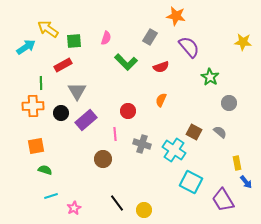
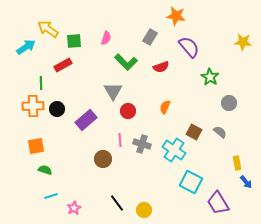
gray triangle: moved 36 px right
orange semicircle: moved 4 px right, 7 px down
black circle: moved 4 px left, 4 px up
pink line: moved 5 px right, 6 px down
purple trapezoid: moved 5 px left, 3 px down
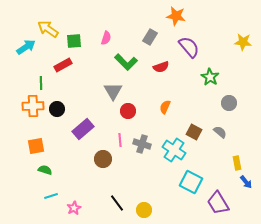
purple rectangle: moved 3 px left, 9 px down
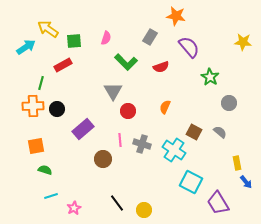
green line: rotated 16 degrees clockwise
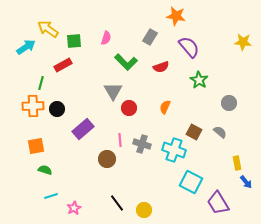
green star: moved 11 px left, 3 px down
red circle: moved 1 px right, 3 px up
cyan cross: rotated 15 degrees counterclockwise
brown circle: moved 4 px right
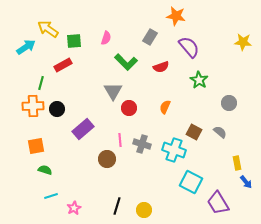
black line: moved 3 px down; rotated 54 degrees clockwise
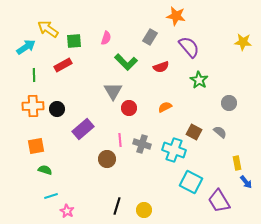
green line: moved 7 px left, 8 px up; rotated 16 degrees counterclockwise
orange semicircle: rotated 40 degrees clockwise
purple trapezoid: moved 1 px right, 2 px up
pink star: moved 7 px left, 3 px down; rotated 16 degrees counterclockwise
